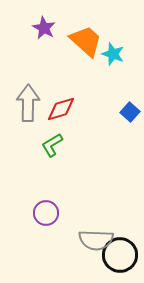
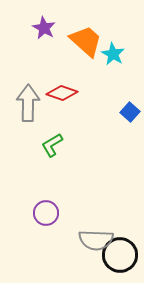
cyan star: rotated 10 degrees clockwise
red diamond: moved 1 px right, 16 px up; rotated 36 degrees clockwise
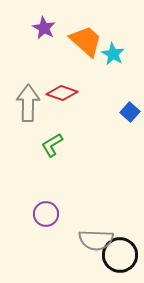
purple circle: moved 1 px down
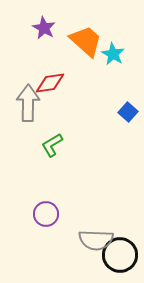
red diamond: moved 12 px left, 10 px up; rotated 28 degrees counterclockwise
blue square: moved 2 px left
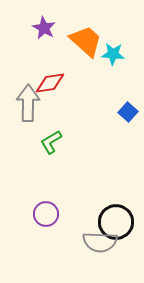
cyan star: rotated 25 degrees counterclockwise
green L-shape: moved 1 px left, 3 px up
gray semicircle: moved 4 px right, 2 px down
black circle: moved 4 px left, 33 px up
